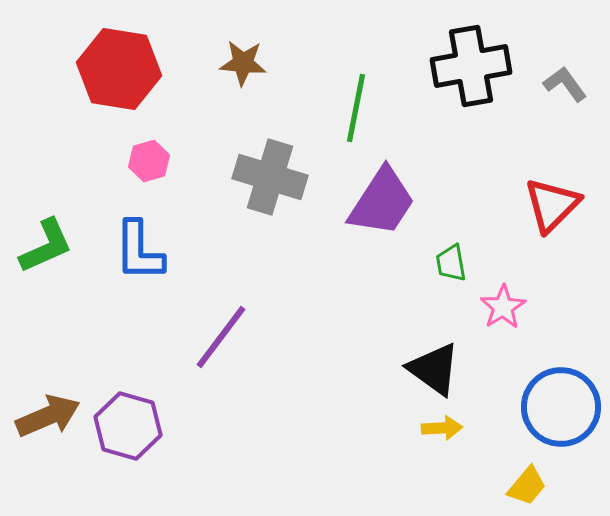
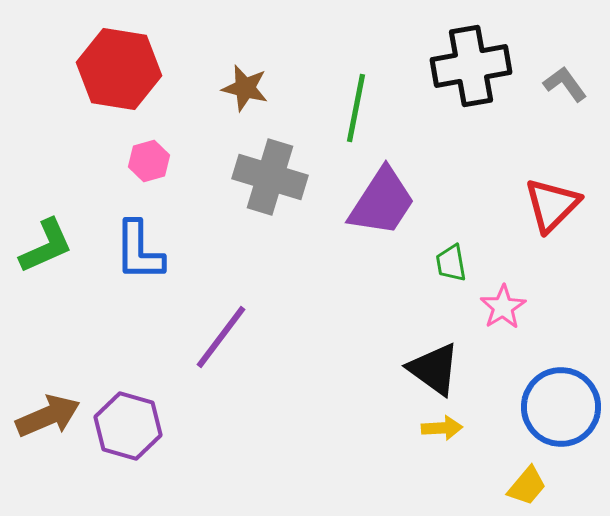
brown star: moved 2 px right, 25 px down; rotated 9 degrees clockwise
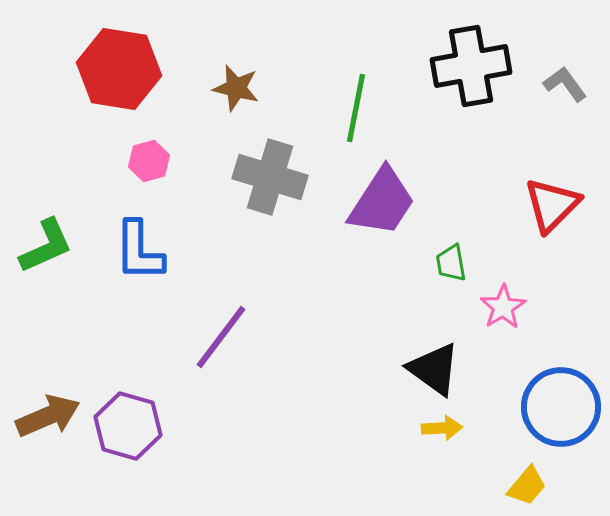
brown star: moved 9 px left
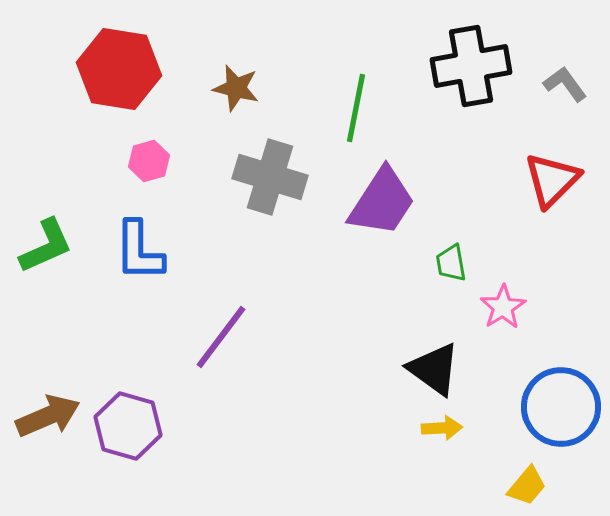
red triangle: moved 25 px up
